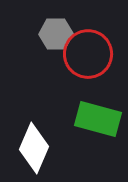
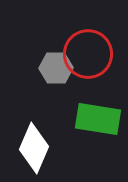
gray hexagon: moved 34 px down
green rectangle: rotated 6 degrees counterclockwise
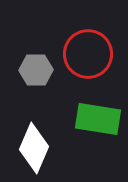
gray hexagon: moved 20 px left, 2 px down
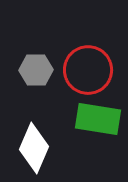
red circle: moved 16 px down
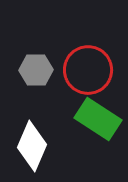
green rectangle: rotated 24 degrees clockwise
white diamond: moved 2 px left, 2 px up
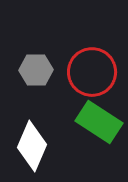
red circle: moved 4 px right, 2 px down
green rectangle: moved 1 px right, 3 px down
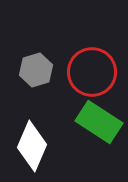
gray hexagon: rotated 16 degrees counterclockwise
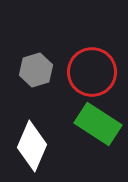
green rectangle: moved 1 px left, 2 px down
